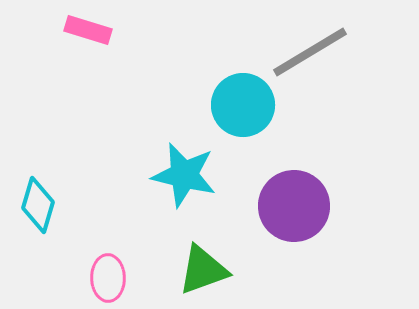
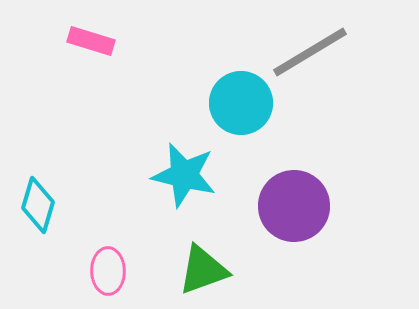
pink rectangle: moved 3 px right, 11 px down
cyan circle: moved 2 px left, 2 px up
pink ellipse: moved 7 px up
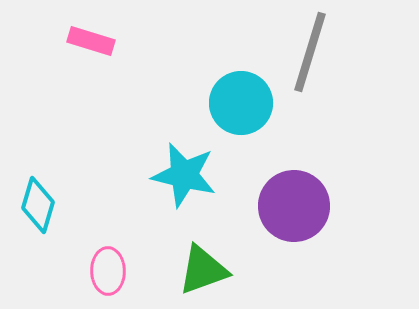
gray line: rotated 42 degrees counterclockwise
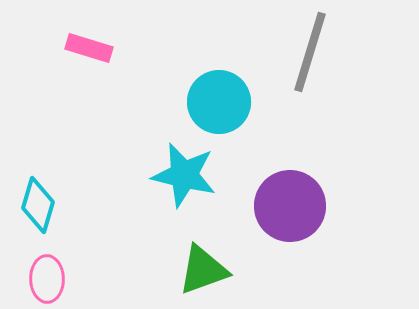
pink rectangle: moved 2 px left, 7 px down
cyan circle: moved 22 px left, 1 px up
purple circle: moved 4 px left
pink ellipse: moved 61 px left, 8 px down
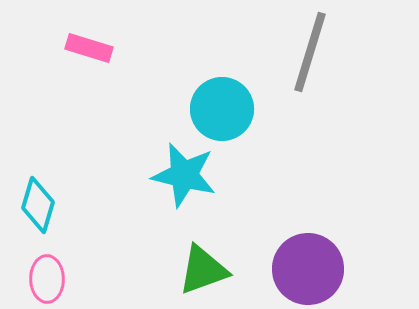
cyan circle: moved 3 px right, 7 px down
purple circle: moved 18 px right, 63 px down
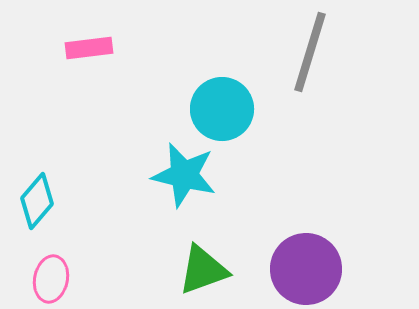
pink rectangle: rotated 24 degrees counterclockwise
cyan diamond: moved 1 px left, 4 px up; rotated 24 degrees clockwise
purple circle: moved 2 px left
pink ellipse: moved 4 px right; rotated 12 degrees clockwise
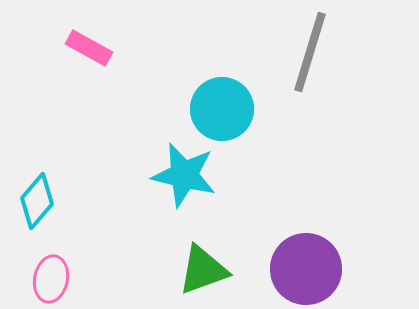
pink rectangle: rotated 36 degrees clockwise
